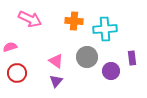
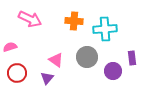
pink triangle: moved 1 px up
purple circle: moved 2 px right
purple triangle: moved 9 px left, 3 px up
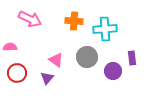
pink semicircle: rotated 16 degrees clockwise
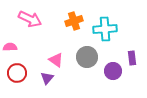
orange cross: rotated 24 degrees counterclockwise
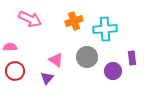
red circle: moved 2 px left, 2 px up
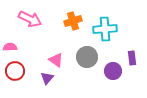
orange cross: moved 1 px left
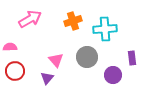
pink arrow: rotated 55 degrees counterclockwise
pink triangle: rotated 14 degrees clockwise
purple circle: moved 4 px down
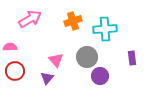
purple circle: moved 13 px left, 1 px down
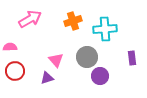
purple triangle: rotated 32 degrees clockwise
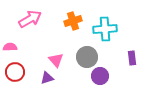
red circle: moved 1 px down
